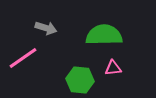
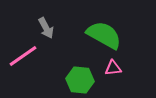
gray arrow: rotated 45 degrees clockwise
green semicircle: rotated 30 degrees clockwise
pink line: moved 2 px up
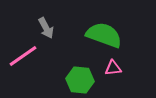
green semicircle: rotated 9 degrees counterclockwise
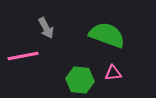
green semicircle: moved 3 px right
pink line: rotated 24 degrees clockwise
pink triangle: moved 5 px down
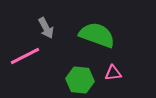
green semicircle: moved 10 px left
pink line: moved 2 px right; rotated 16 degrees counterclockwise
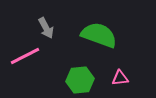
green semicircle: moved 2 px right
pink triangle: moved 7 px right, 5 px down
green hexagon: rotated 12 degrees counterclockwise
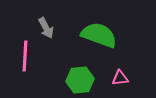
pink line: rotated 60 degrees counterclockwise
